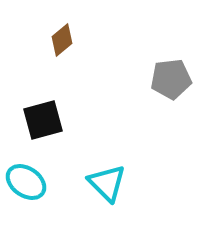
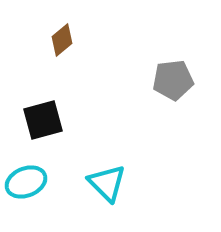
gray pentagon: moved 2 px right, 1 px down
cyan ellipse: rotated 57 degrees counterclockwise
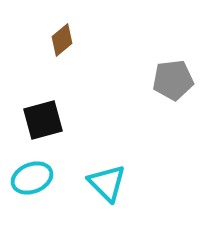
cyan ellipse: moved 6 px right, 4 px up
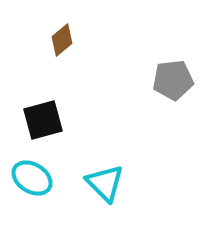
cyan ellipse: rotated 54 degrees clockwise
cyan triangle: moved 2 px left
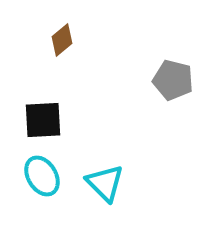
gray pentagon: rotated 21 degrees clockwise
black square: rotated 12 degrees clockwise
cyan ellipse: moved 10 px right, 2 px up; rotated 27 degrees clockwise
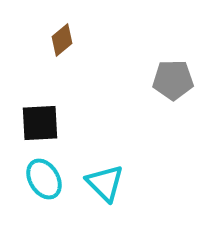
gray pentagon: rotated 15 degrees counterclockwise
black square: moved 3 px left, 3 px down
cyan ellipse: moved 2 px right, 3 px down
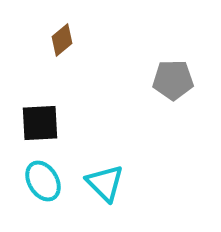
cyan ellipse: moved 1 px left, 2 px down
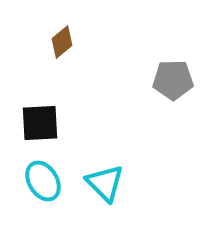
brown diamond: moved 2 px down
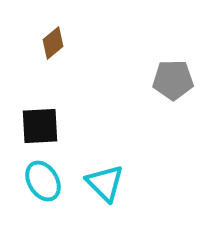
brown diamond: moved 9 px left, 1 px down
black square: moved 3 px down
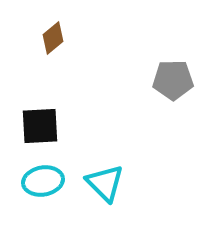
brown diamond: moved 5 px up
cyan ellipse: rotated 69 degrees counterclockwise
